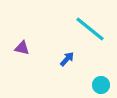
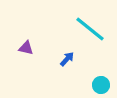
purple triangle: moved 4 px right
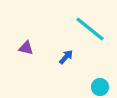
blue arrow: moved 1 px left, 2 px up
cyan circle: moved 1 px left, 2 px down
